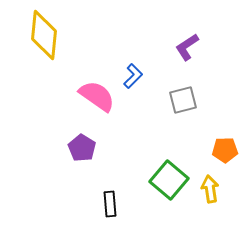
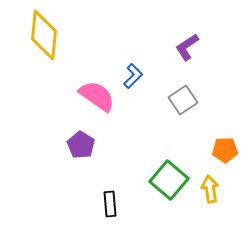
gray square: rotated 20 degrees counterclockwise
purple pentagon: moved 1 px left, 3 px up
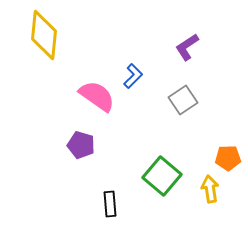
purple pentagon: rotated 16 degrees counterclockwise
orange pentagon: moved 3 px right, 8 px down
green square: moved 7 px left, 4 px up
